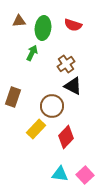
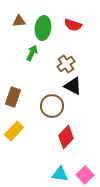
yellow rectangle: moved 22 px left, 2 px down
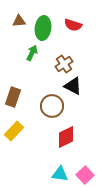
brown cross: moved 2 px left
red diamond: rotated 20 degrees clockwise
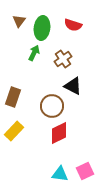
brown triangle: rotated 48 degrees counterclockwise
green ellipse: moved 1 px left
green arrow: moved 2 px right
brown cross: moved 1 px left, 5 px up
red diamond: moved 7 px left, 4 px up
pink square: moved 4 px up; rotated 18 degrees clockwise
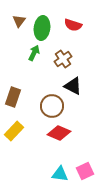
red diamond: rotated 50 degrees clockwise
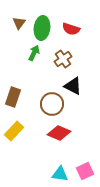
brown triangle: moved 2 px down
red semicircle: moved 2 px left, 4 px down
brown circle: moved 2 px up
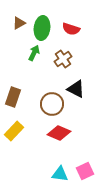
brown triangle: rotated 24 degrees clockwise
black triangle: moved 3 px right, 3 px down
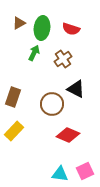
red diamond: moved 9 px right, 2 px down
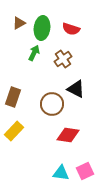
red diamond: rotated 15 degrees counterclockwise
cyan triangle: moved 1 px right, 1 px up
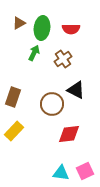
red semicircle: rotated 18 degrees counterclockwise
black triangle: moved 1 px down
red diamond: moved 1 px right, 1 px up; rotated 15 degrees counterclockwise
